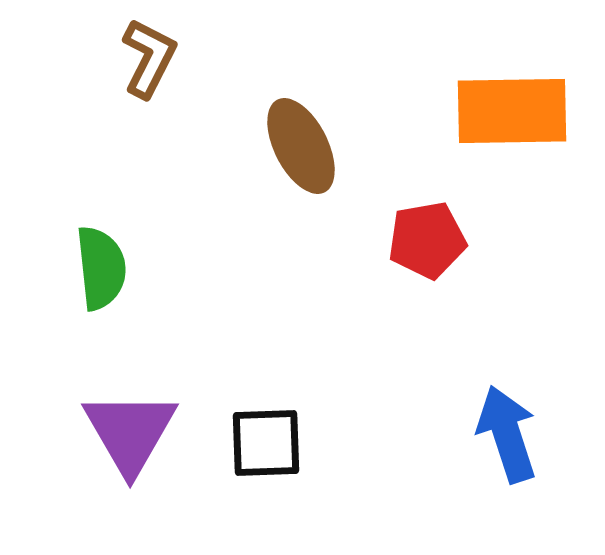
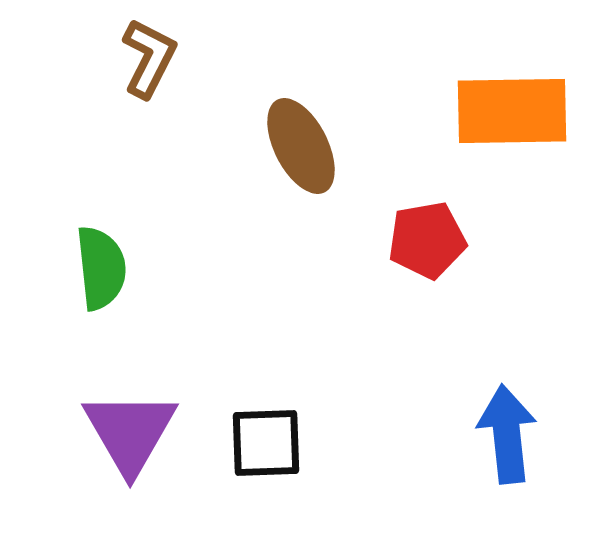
blue arrow: rotated 12 degrees clockwise
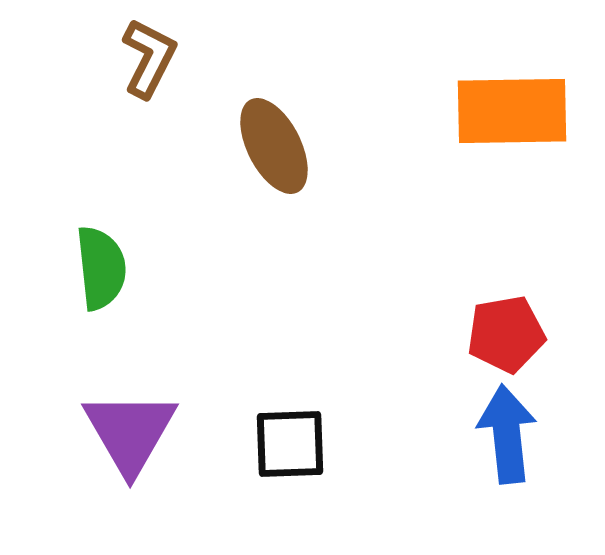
brown ellipse: moved 27 px left
red pentagon: moved 79 px right, 94 px down
black square: moved 24 px right, 1 px down
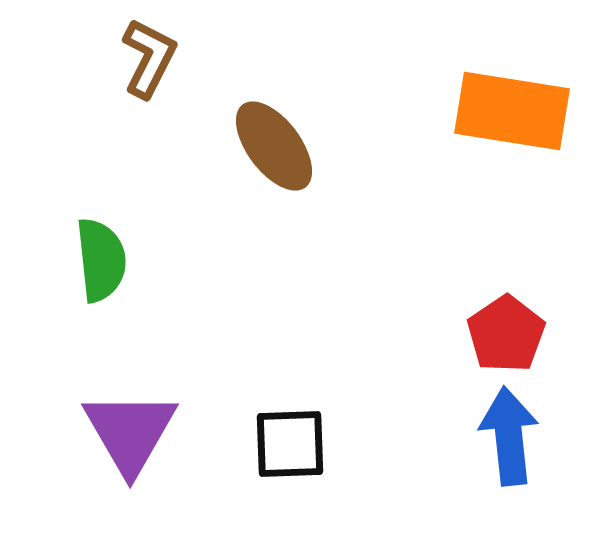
orange rectangle: rotated 10 degrees clockwise
brown ellipse: rotated 10 degrees counterclockwise
green semicircle: moved 8 px up
red pentagon: rotated 24 degrees counterclockwise
blue arrow: moved 2 px right, 2 px down
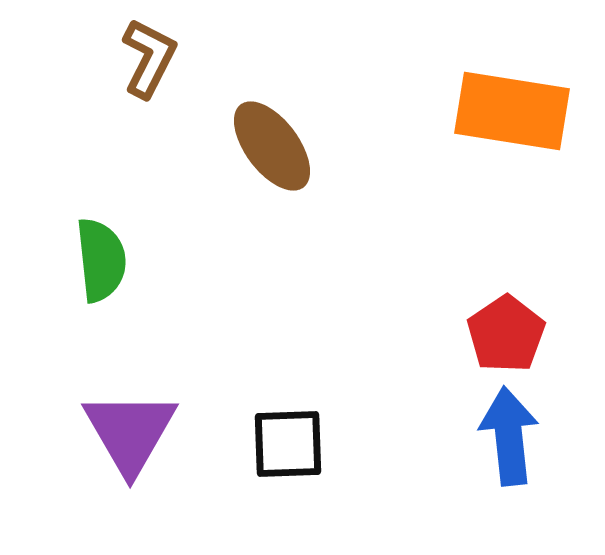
brown ellipse: moved 2 px left
black square: moved 2 px left
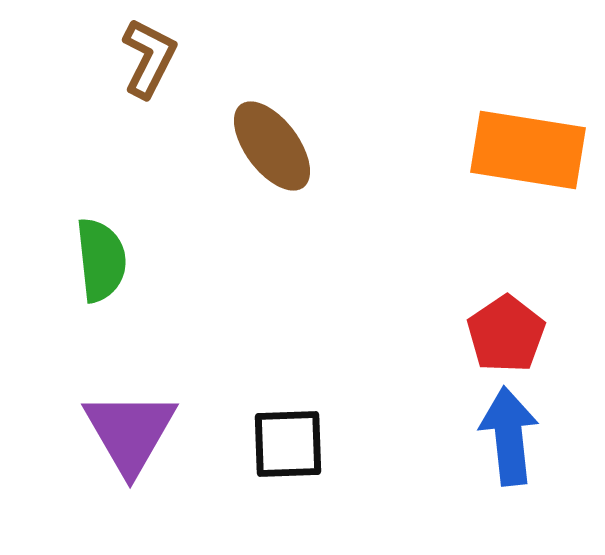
orange rectangle: moved 16 px right, 39 px down
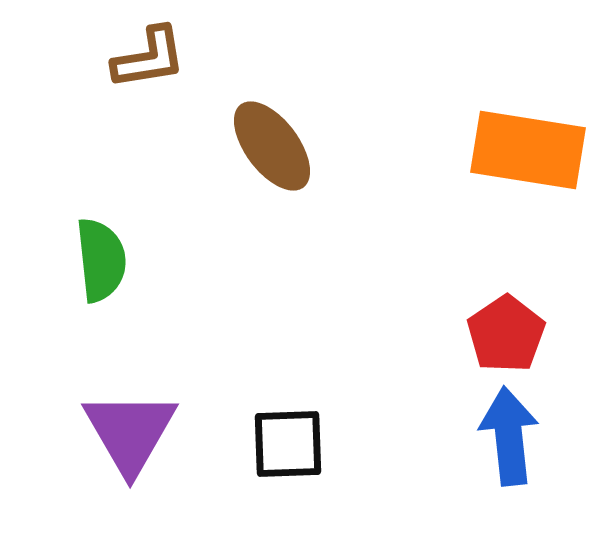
brown L-shape: rotated 54 degrees clockwise
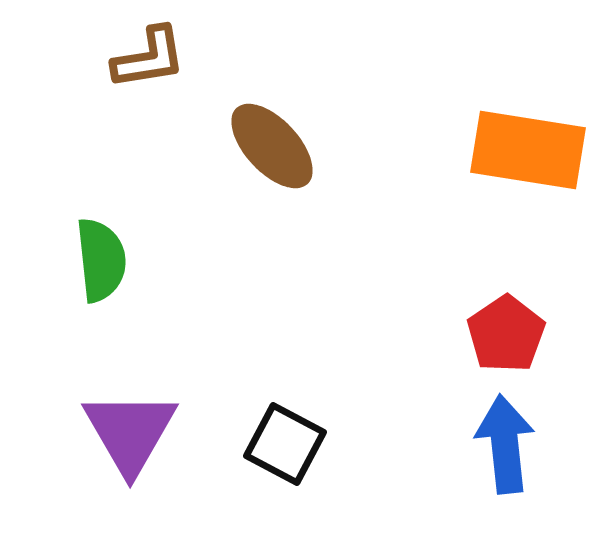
brown ellipse: rotated 6 degrees counterclockwise
blue arrow: moved 4 px left, 8 px down
black square: moved 3 px left; rotated 30 degrees clockwise
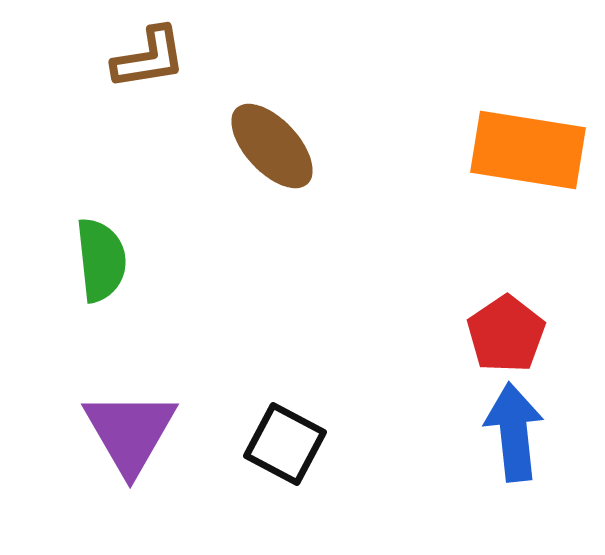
blue arrow: moved 9 px right, 12 px up
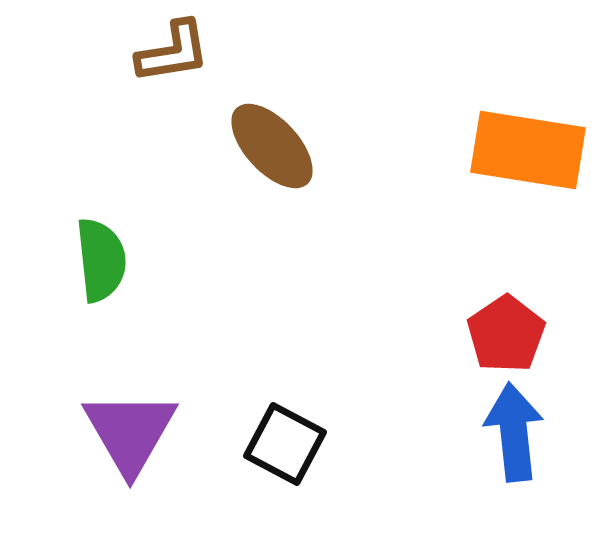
brown L-shape: moved 24 px right, 6 px up
